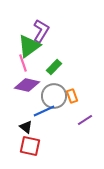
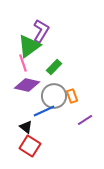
red square: rotated 20 degrees clockwise
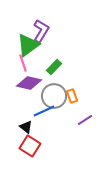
green triangle: moved 1 px left, 1 px up
purple diamond: moved 2 px right, 2 px up
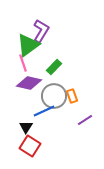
black triangle: rotated 24 degrees clockwise
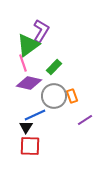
blue line: moved 9 px left, 4 px down
red square: rotated 30 degrees counterclockwise
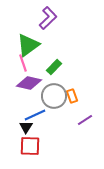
purple L-shape: moved 7 px right, 13 px up; rotated 15 degrees clockwise
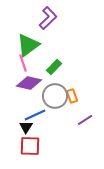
gray circle: moved 1 px right
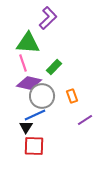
green triangle: moved 2 px up; rotated 40 degrees clockwise
gray circle: moved 13 px left
red square: moved 4 px right
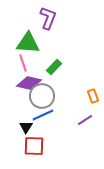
purple L-shape: rotated 25 degrees counterclockwise
orange rectangle: moved 21 px right
blue line: moved 8 px right
